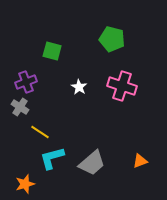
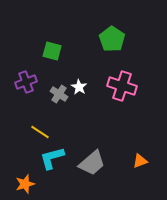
green pentagon: rotated 20 degrees clockwise
gray cross: moved 39 px right, 13 px up
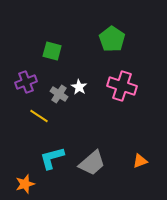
yellow line: moved 1 px left, 16 px up
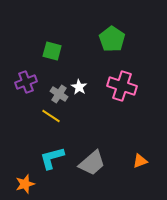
yellow line: moved 12 px right
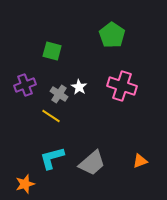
green pentagon: moved 4 px up
purple cross: moved 1 px left, 3 px down
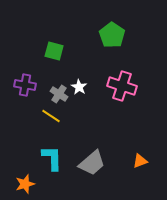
green square: moved 2 px right
purple cross: rotated 30 degrees clockwise
cyan L-shape: rotated 104 degrees clockwise
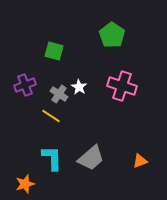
purple cross: rotated 30 degrees counterclockwise
gray trapezoid: moved 1 px left, 5 px up
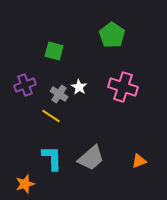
pink cross: moved 1 px right, 1 px down
orange triangle: moved 1 px left
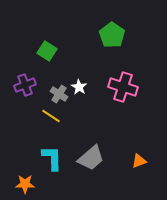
green square: moved 7 px left; rotated 18 degrees clockwise
orange star: rotated 18 degrees clockwise
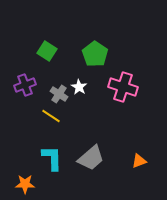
green pentagon: moved 17 px left, 19 px down
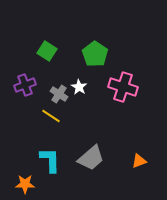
cyan L-shape: moved 2 px left, 2 px down
